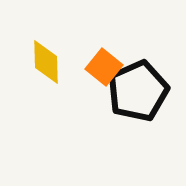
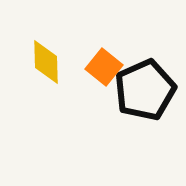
black pentagon: moved 7 px right, 1 px up
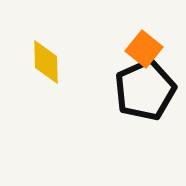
orange square: moved 40 px right, 18 px up
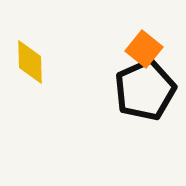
yellow diamond: moved 16 px left
